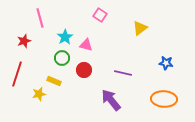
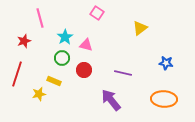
pink square: moved 3 px left, 2 px up
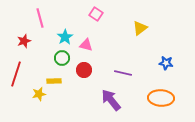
pink square: moved 1 px left, 1 px down
red line: moved 1 px left
yellow rectangle: rotated 24 degrees counterclockwise
orange ellipse: moved 3 px left, 1 px up
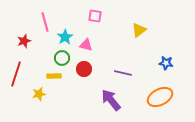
pink square: moved 1 px left, 2 px down; rotated 24 degrees counterclockwise
pink line: moved 5 px right, 4 px down
yellow triangle: moved 1 px left, 2 px down
red circle: moved 1 px up
yellow rectangle: moved 5 px up
orange ellipse: moved 1 px left, 1 px up; rotated 30 degrees counterclockwise
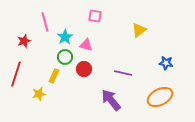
green circle: moved 3 px right, 1 px up
yellow rectangle: rotated 64 degrees counterclockwise
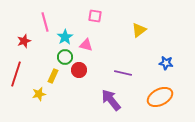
red circle: moved 5 px left, 1 px down
yellow rectangle: moved 1 px left
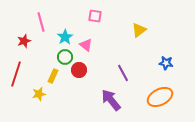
pink line: moved 4 px left
pink triangle: rotated 24 degrees clockwise
purple line: rotated 48 degrees clockwise
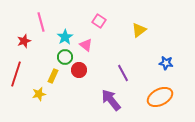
pink square: moved 4 px right, 5 px down; rotated 24 degrees clockwise
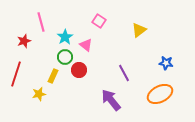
purple line: moved 1 px right
orange ellipse: moved 3 px up
